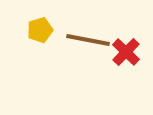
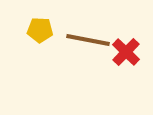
yellow pentagon: rotated 20 degrees clockwise
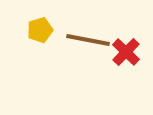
yellow pentagon: rotated 20 degrees counterclockwise
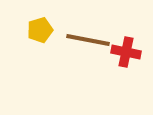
red cross: rotated 32 degrees counterclockwise
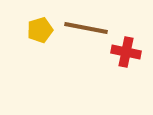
brown line: moved 2 px left, 12 px up
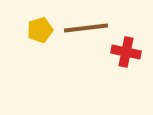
brown line: rotated 18 degrees counterclockwise
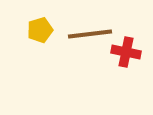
brown line: moved 4 px right, 6 px down
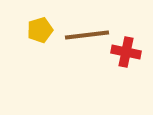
brown line: moved 3 px left, 1 px down
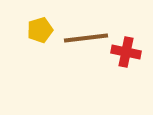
brown line: moved 1 px left, 3 px down
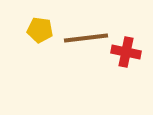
yellow pentagon: rotated 25 degrees clockwise
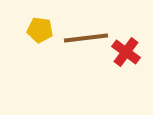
red cross: rotated 24 degrees clockwise
